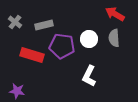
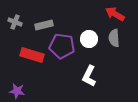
gray cross: rotated 16 degrees counterclockwise
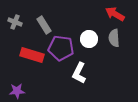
gray rectangle: rotated 72 degrees clockwise
purple pentagon: moved 1 px left, 2 px down
white L-shape: moved 10 px left, 3 px up
purple star: rotated 14 degrees counterclockwise
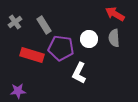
gray cross: rotated 32 degrees clockwise
purple star: moved 1 px right
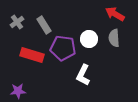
gray cross: moved 2 px right
purple pentagon: moved 2 px right
white L-shape: moved 4 px right, 2 px down
